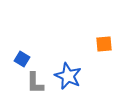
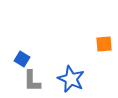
blue star: moved 3 px right, 3 px down
gray L-shape: moved 3 px left, 2 px up
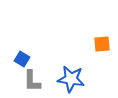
orange square: moved 2 px left
blue star: rotated 16 degrees counterclockwise
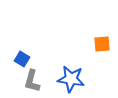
gray L-shape: rotated 15 degrees clockwise
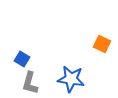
orange square: rotated 30 degrees clockwise
gray L-shape: moved 2 px left, 2 px down
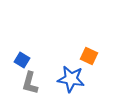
orange square: moved 13 px left, 12 px down
blue square: moved 1 px down
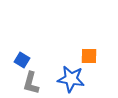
orange square: rotated 24 degrees counterclockwise
gray L-shape: moved 1 px right
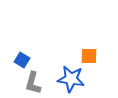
gray L-shape: moved 2 px right
